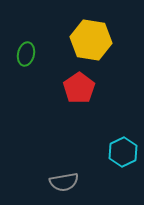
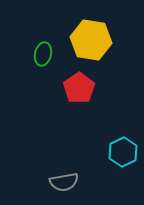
green ellipse: moved 17 px right
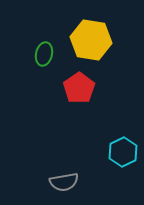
green ellipse: moved 1 px right
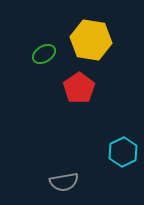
green ellipse: rotated 45 degrees clockwise
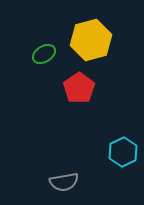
yellow hexagon: rotated 24 degrees counterclockwise
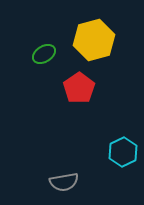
yellow hexagon: moved 3 px right
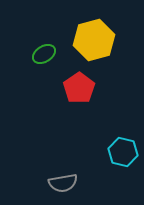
cyan hexagon: rotated 20 degrees counterclockwise
gray semicircle: moved 1 px left, 1 px down
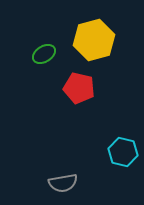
red pentagon: rotated 24 degrees counterclockwise
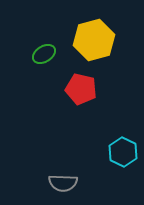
red pentagon: moved 2 px right, 1 px down
cyan hexagon: rotated 12 degrees clockwise
gray semicircle: rotated 12 degrees clockwise
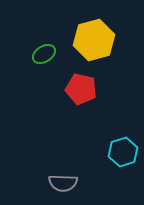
cyan hexagon: rotated 16 degrees clockwise
